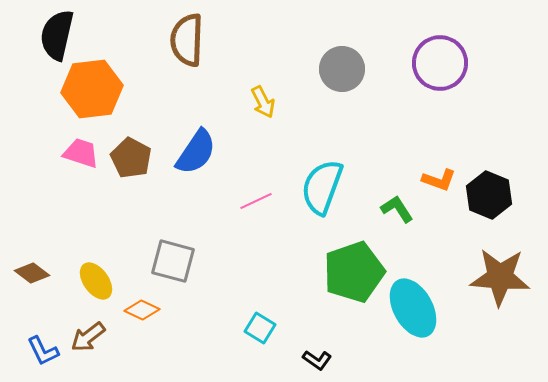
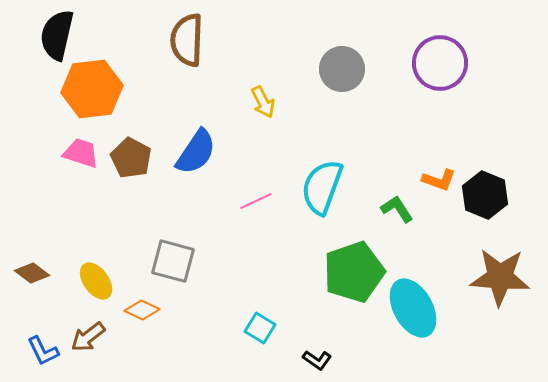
black hexagon: moved 4 px left
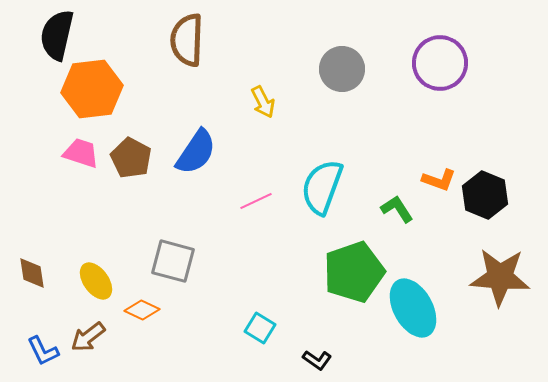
brown diamond: rotated 44 degrees clockwise
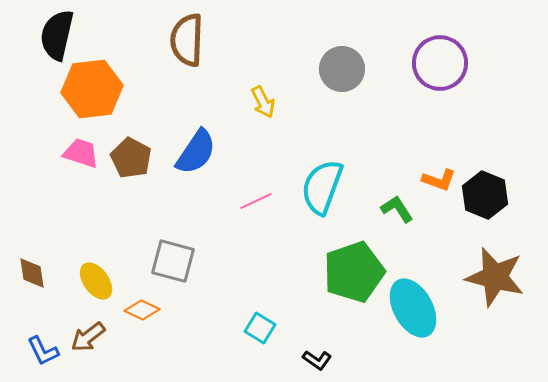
brown star: moved 5 px left; rotated 10 degrees clockwise
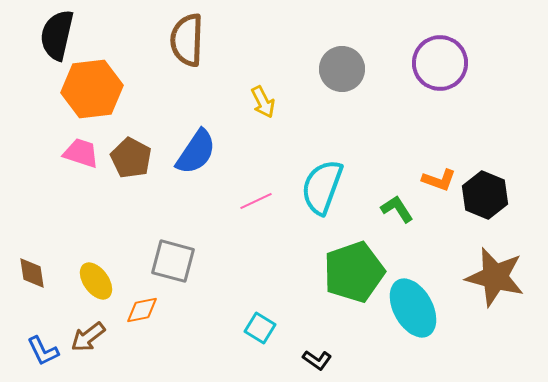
orange diamond: rotated 36 degrees counterclockwise
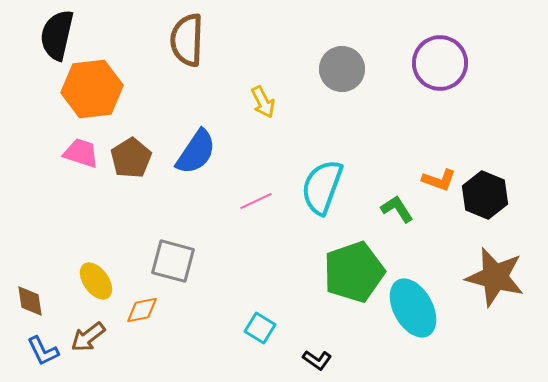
brown pentagon: rotated 12 degrees clockwise
brown diamond: moved 2 px left, 28 px down
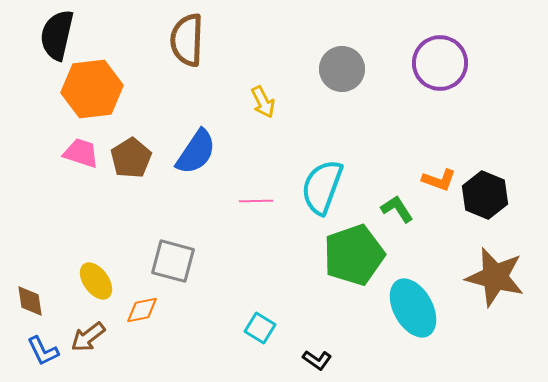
pink line: rotated 24 degrees clockwise
green pentagon: moved 17 px up
